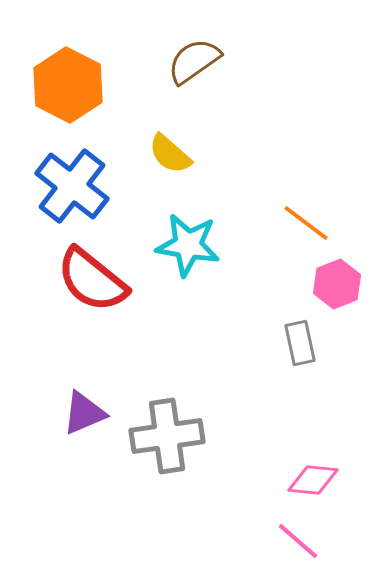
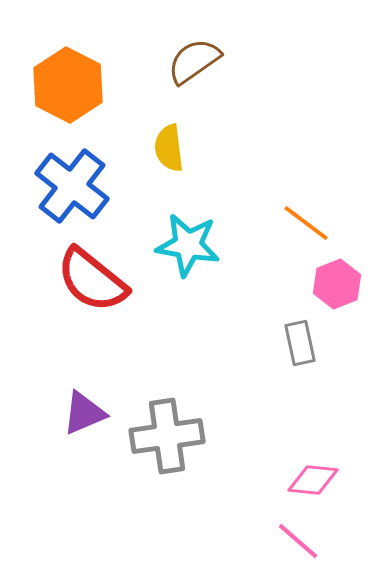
yellow semicircle: moved 1 px left, 6 px up; rotated 42 degrees clockwise
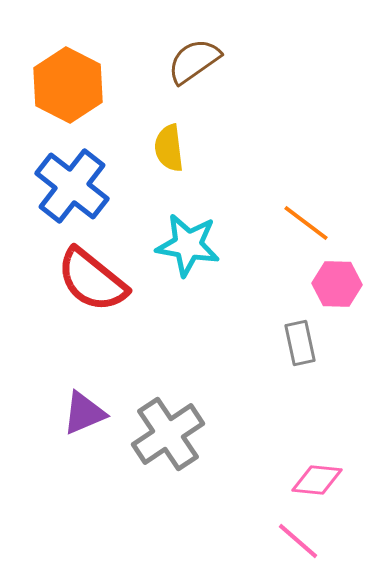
pink hexagon: rotated 24 degrees clockwise
gray cross: moved 1 px right, 2 px up; rotated 26 degrees counterclockwise
pink diamond: moved 4 px right
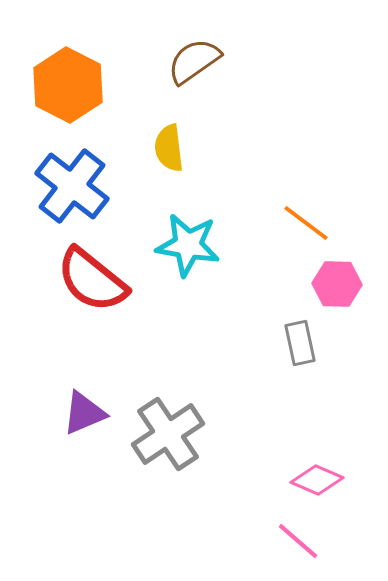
pink diamond: rotated 18 degrees clockwise
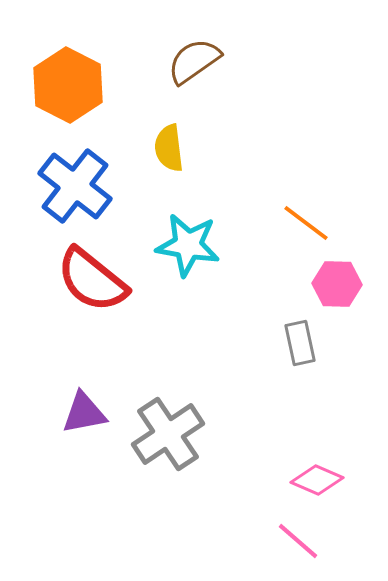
blue cross: moved 3 px right
purple triangle: rotated 12 degrees clockwise
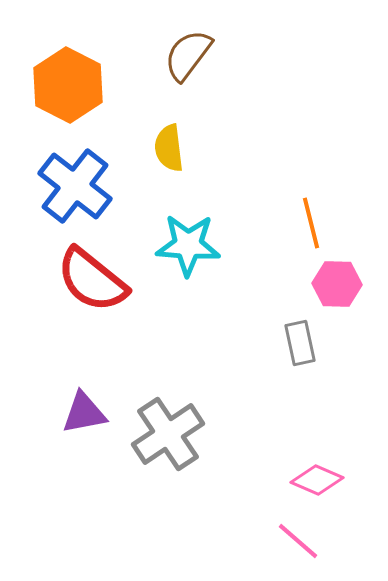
brown semicircle: moved 6 px left, 6 px up; rotated 18 degrees counterclockwise
orange line: moved 5 px right; rotated 39 degrees clockwise
cyan star: rotated 6 degrees counterclockwise
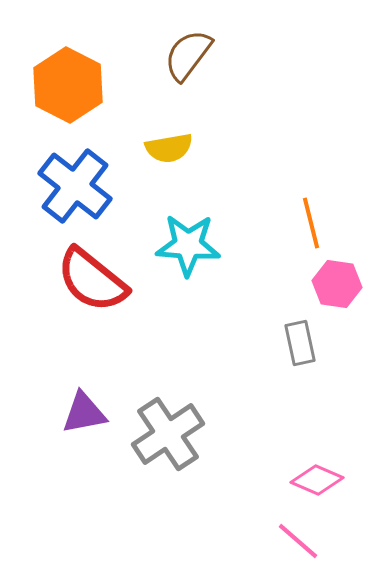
yellow semicircle: rotated 93 degrees counterclockwise
pink hexagon: rotated 6 degrees clockwise
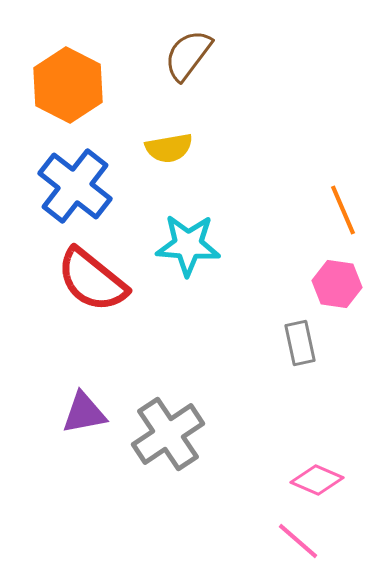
orange line: moved 32 px right, 13 px up; rotated 9 degrees counterclockwise
